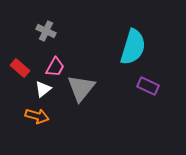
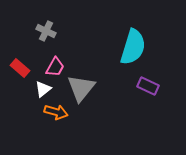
orange arrow: moved 19 px right, 4 px up
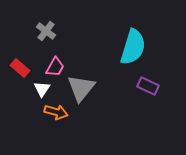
gray cross: rotated 12 degrees clockwise
white triangle: moved 1 px left; rotated 18 degrees counterclockwise
